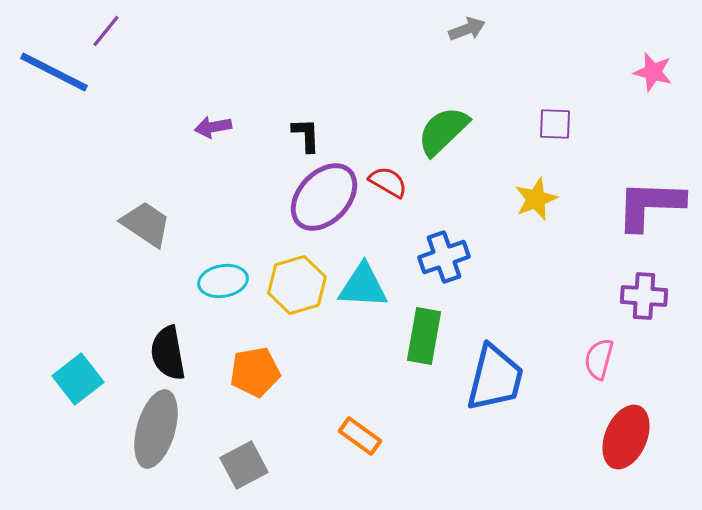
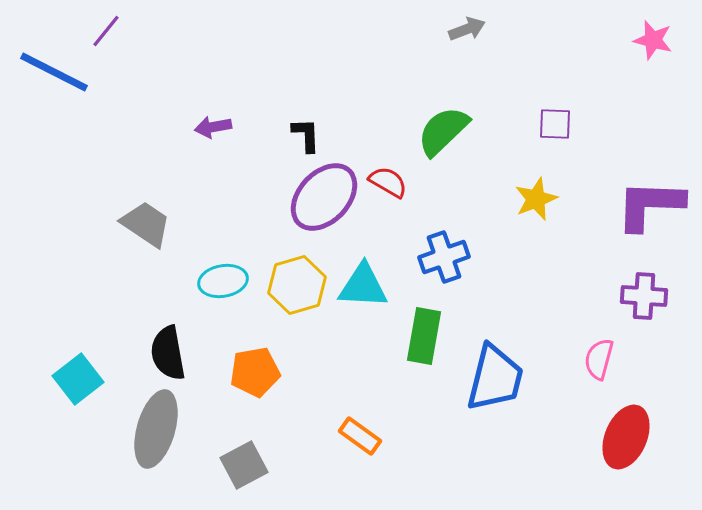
pink star: moved 32 px up
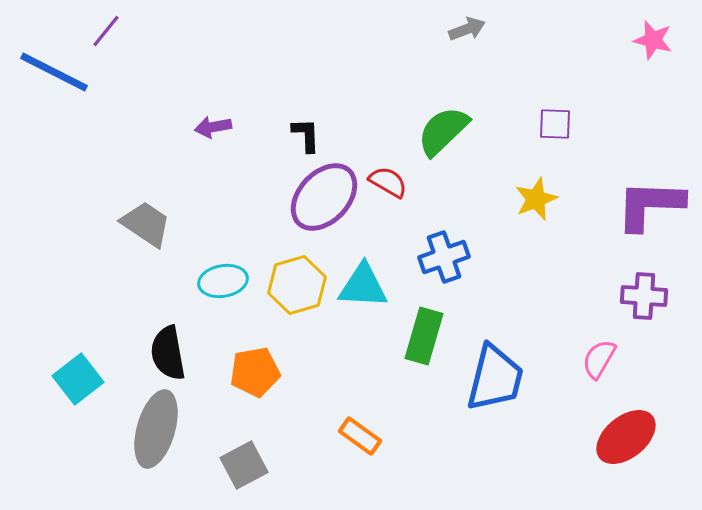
green rectangle: rotated 6 degrees clockwise
pink semicircle: rotated 15 degrees clockwise
red ellipse: rotated 28 degrees clockwise
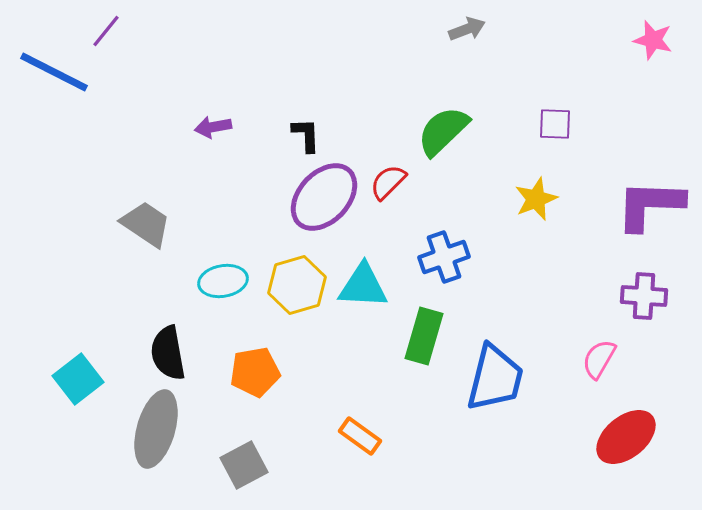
red semicircle: rotated 75 degrees counterclockwise
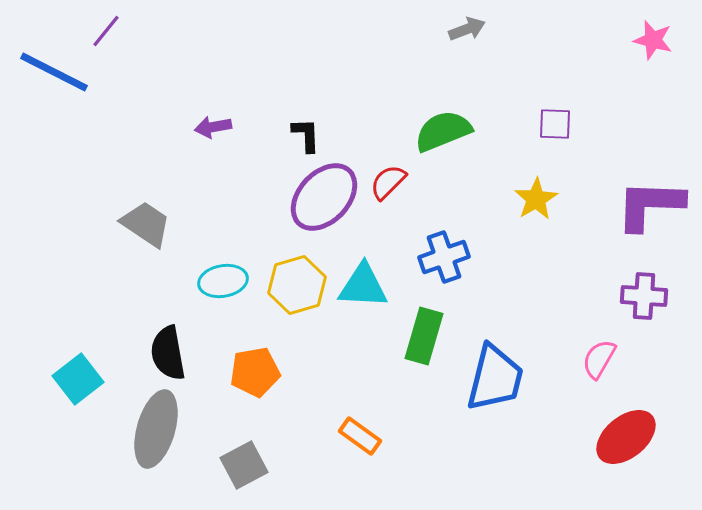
green semicircle: rotated 22 degrees clockwise
yellow star: rotated 9 degrees counterclockwise
